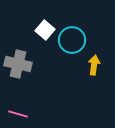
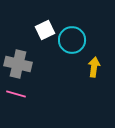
white square: rotated 24 degrees clockwise
yellow arrow: moved 2 px down
pink line: moved 2 px left, 20 px up
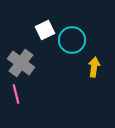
gray cross: moved 3 px right, 1 px up; rotated 24 degrees clockwise
pink line: rotated 60 degrees clockwise
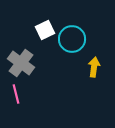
cyan circle: moved 1 px up
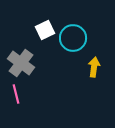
cyan circle: moved 1 px right, 1 px up
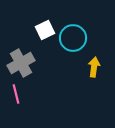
gray cross: rotated 24 degrees clockwise
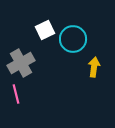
cyan circle: moved 1 px down
